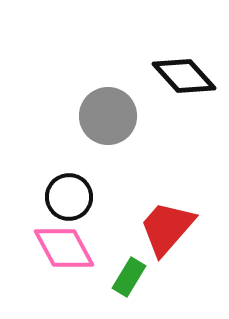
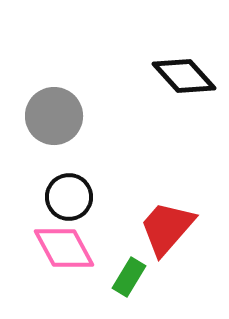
gray circle: moved 54 px left
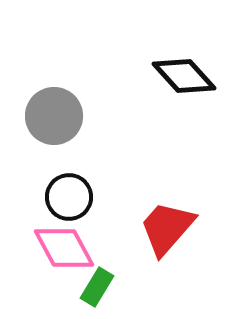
green rectangle: moved 32 px left, 10 px down
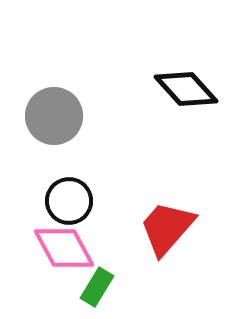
black diamond: moved 2 px right, 13 px down
black circle: moved 4 px down
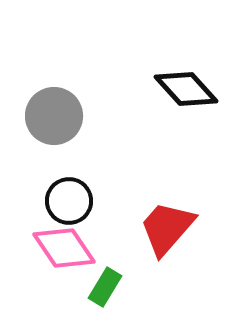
pink diamond: rotated 6 degrees counterclockwise
green rectangle: moved 8 px right
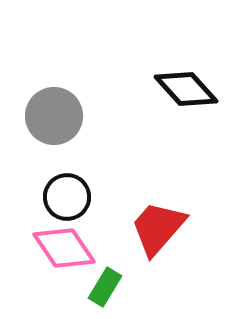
black circle: moved 2 px left, 4 px up
red trapezoid: moved 9 px left
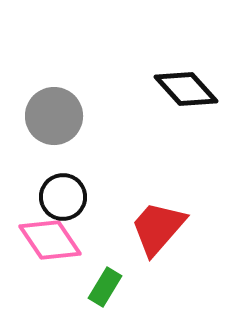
black circle: moved 4 px left
pink diamond: moved 14 px left, 8 px up
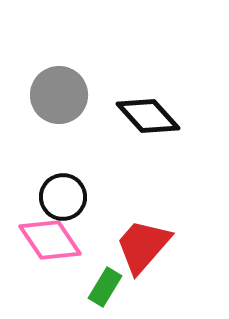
black diamond: moved 38 px left, 27 px down
gray circle: moved 5 px right, 21 px up
red trapezoid: moved 15 px left, 18 px down
